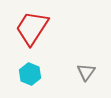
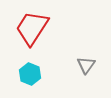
gray triangle: moved 7 px up
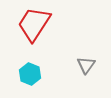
red trapezoid: moved 2 px right, 4 px up
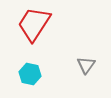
cyan hexagon: rotated 10 degrees counterclockwise
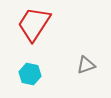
gray triangle: rotated 36 degrees clockwise
